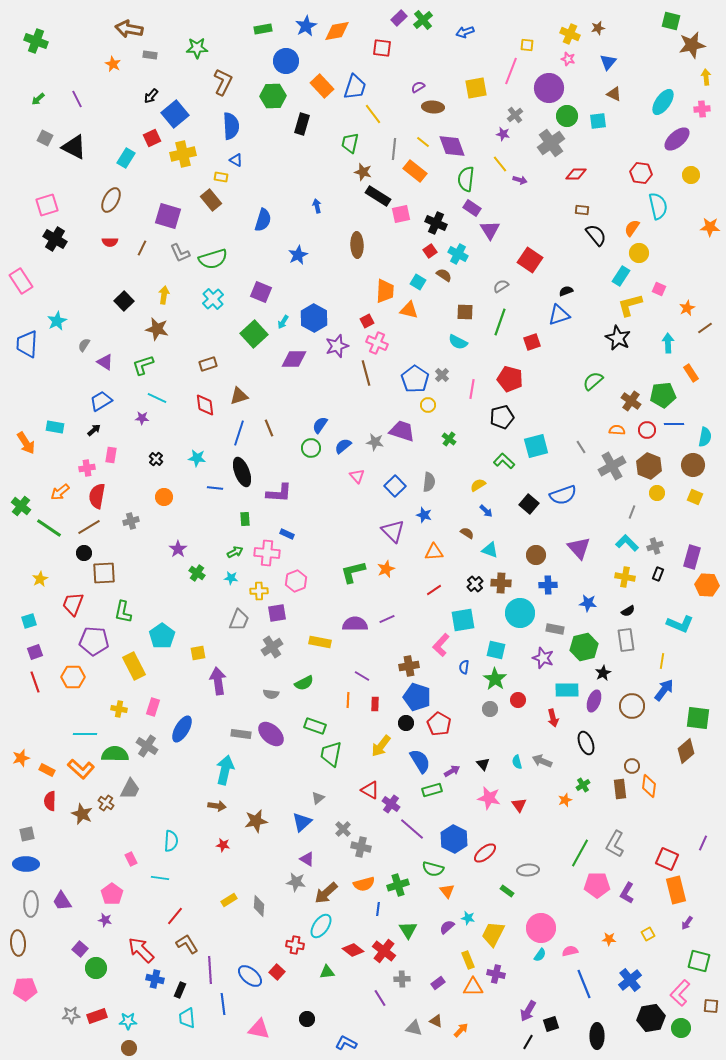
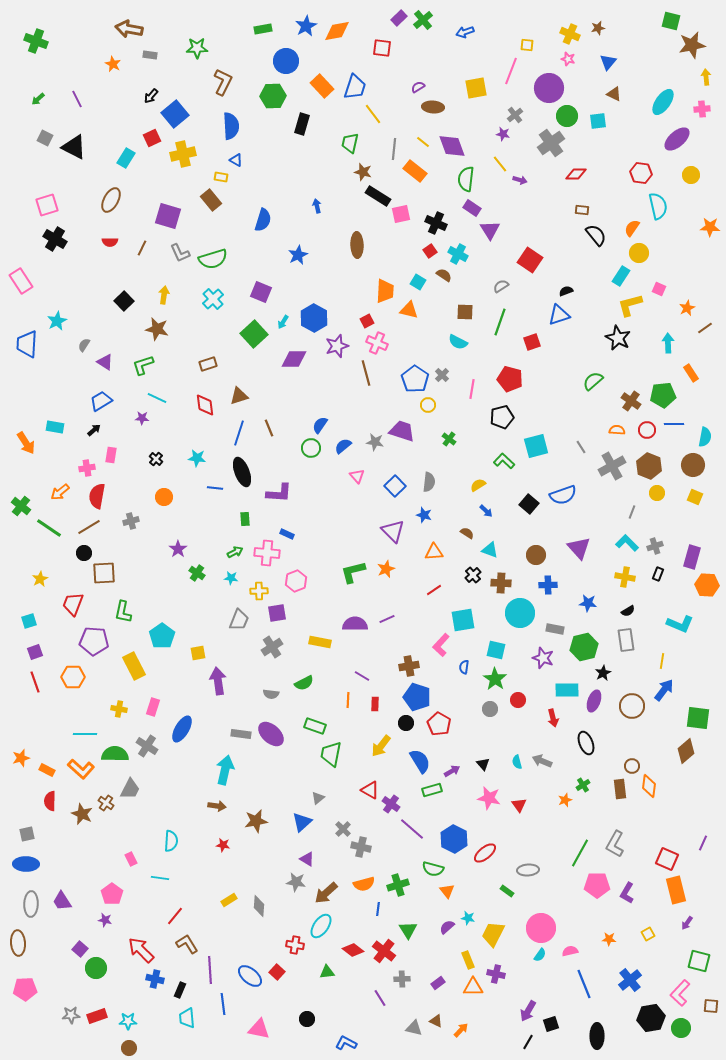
black cross at (475, 584): moved 2 px left, 9 px up
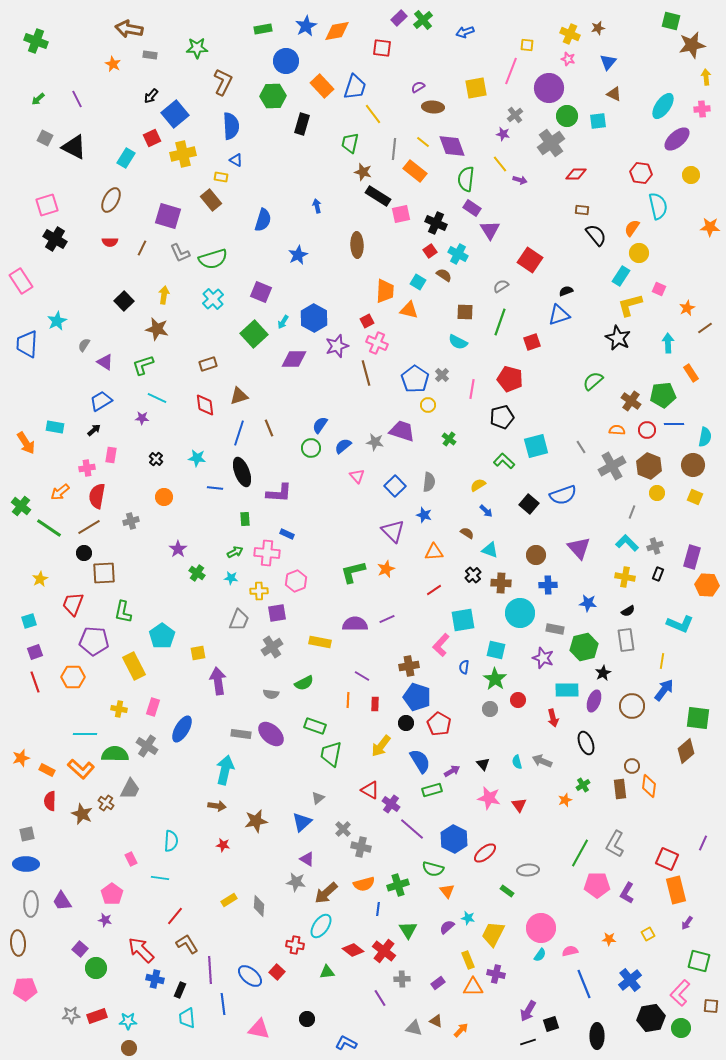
cyan ellipse at (663, 102): moved 4 px down
black line at (528, 1042): rotated 42 degrees clockwise
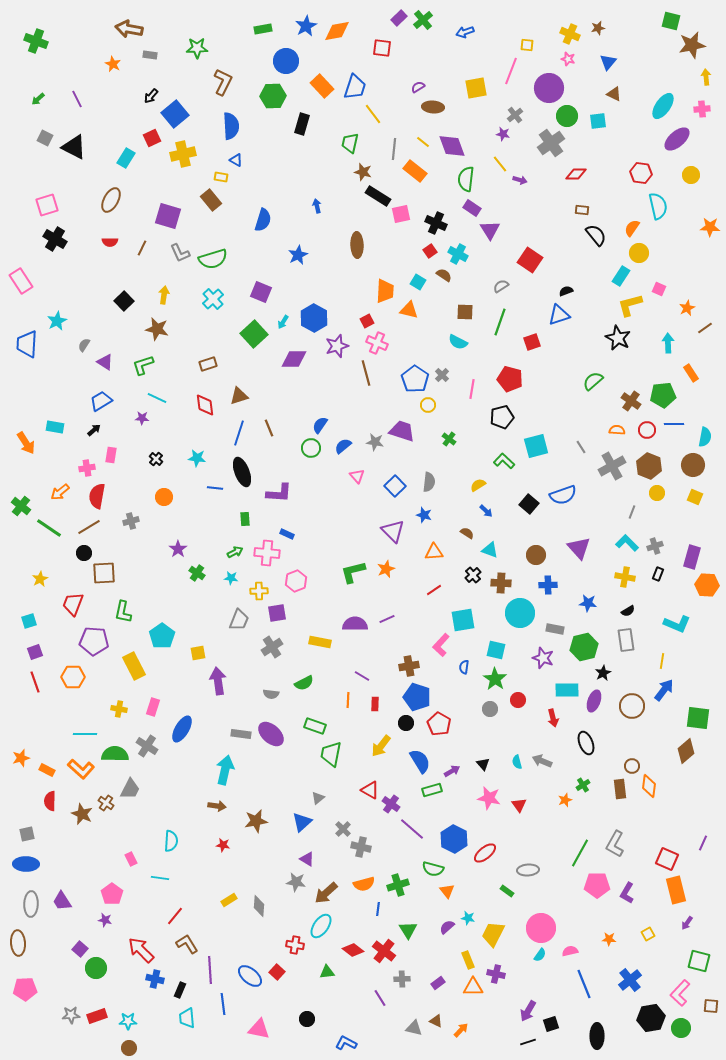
cyan L-shape at (680, 624): moved 3 px left
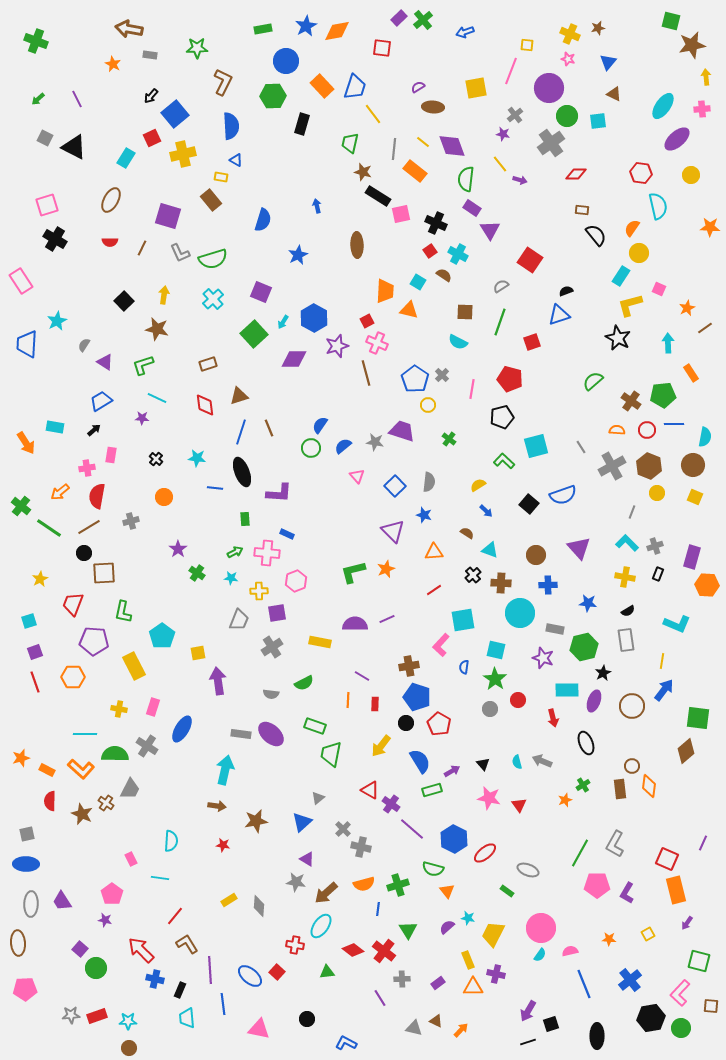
blue line at (239, 433): moved 2 px right, 1 px up
gray ellipse at (528, 870): rotated 25 degrees clockwise
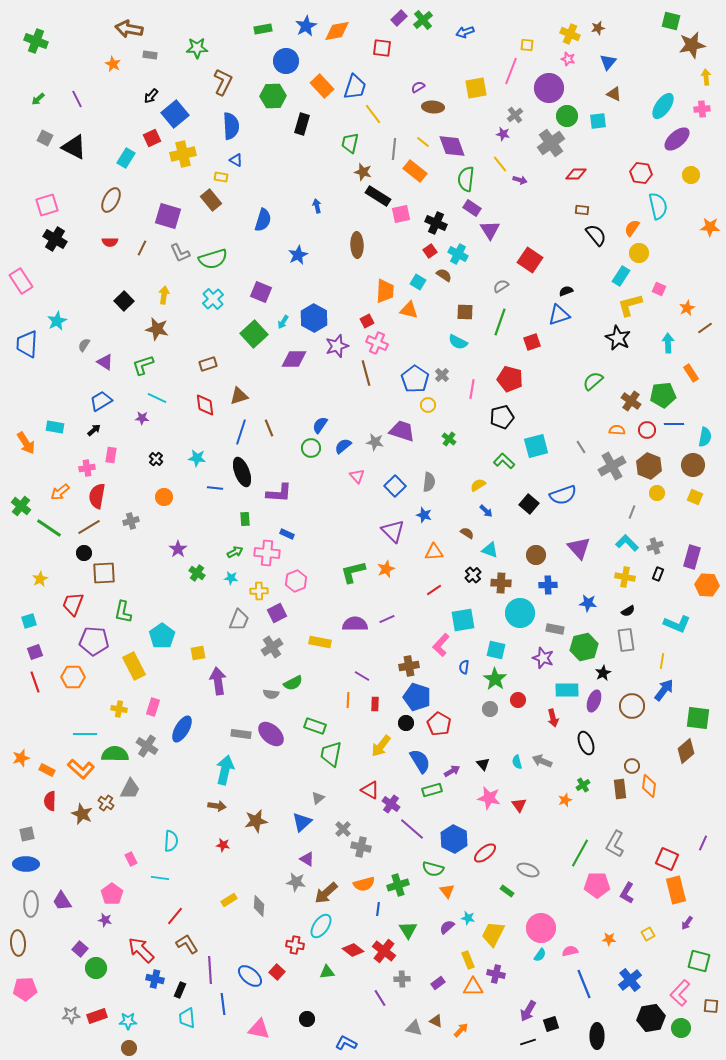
purple square at (277, 613): rotated 18 degrees counterclockwise
green semicircle at (304, 683): moved 11 px left
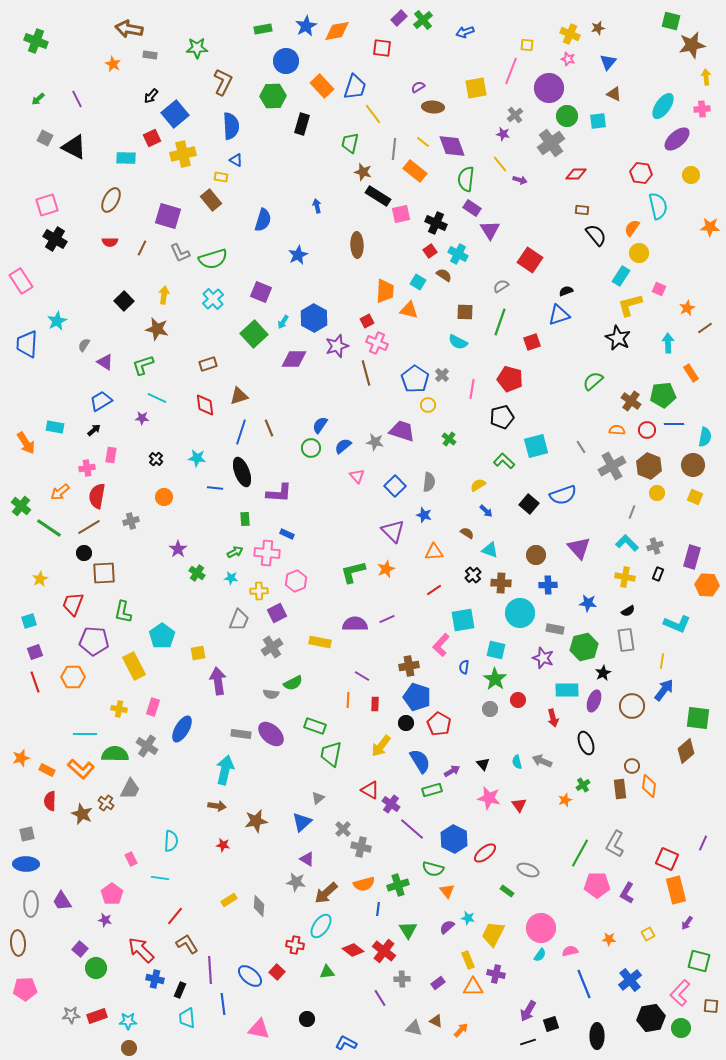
cyan rectangle at (126, 158): rotated 60 degrees clockwise
